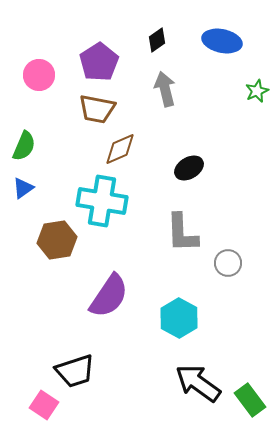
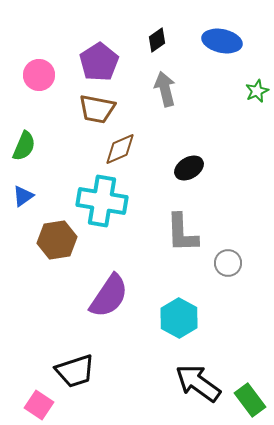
blue triangle: moved 8 px down
pink square: moved 5 px left
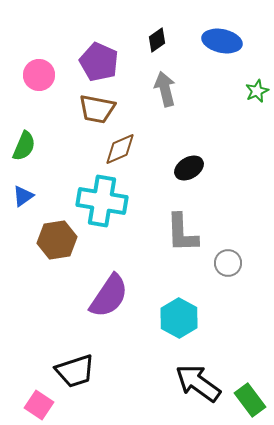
purple pentagon: rotated 15 degrees counterclockwise
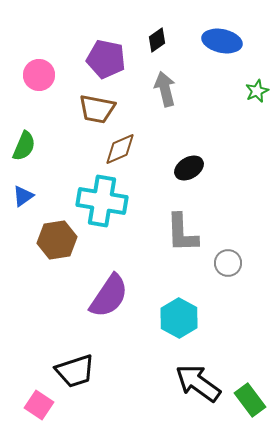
purple pentagon: moved 7 px right, 3 px up; rotated 12 degrees counterclockwise
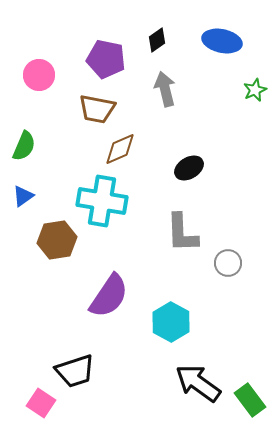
green star: moved 2 px left, 1 px up
cyan hexagon: moved 8 px left, 4 px down
pink square: moved 2 px right, 2 px up
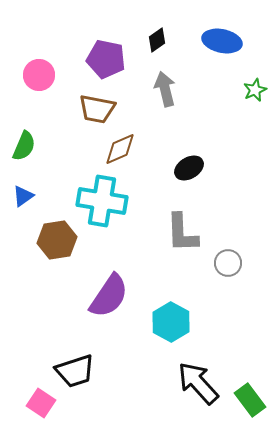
black arrow: rotated 12 degrees clockwise
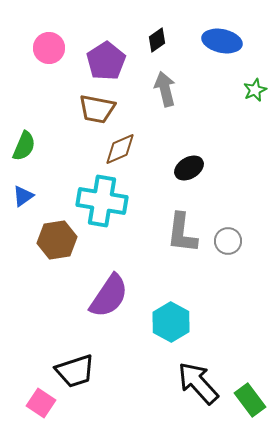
purple pentagon: moved 2 px down; rotated 27 degrees clockwise
pink circle: moved 10 px right, 27 px up
gray L-shape: rotated 9 degrees clockwise
gray circle: moved 22 px up
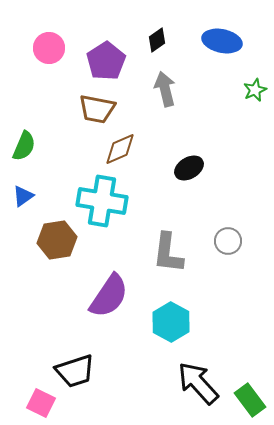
gray L-shape: moved 14 px left, 20 px down
pink square: rotated 8 degrees counterclockwise
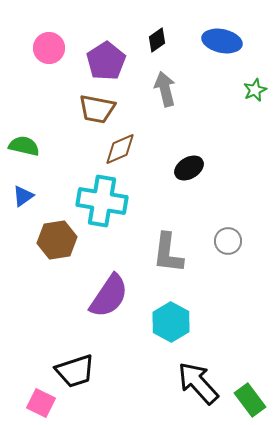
green semicircle: rotated 100 degrees counterclockwise
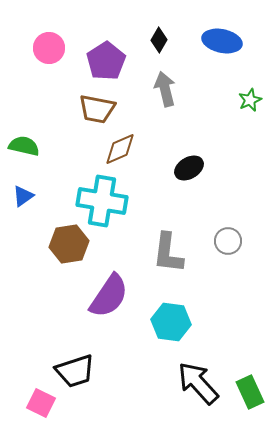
black diamond: moved 2 px right; rotated 25 degrees counterclockwise
green star: moved 5 px left, 10 px down
brown hexagon: moved 12 px right, 4 px down
cyan hexagon: rotated 21 degrees counterclockwise
green rectangle: moved 8 px up; rotated 12 degrees clockwise
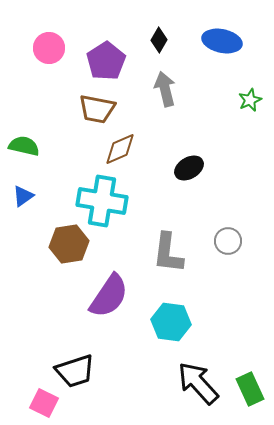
green rectangle: moved 3 px up
pink square: moved 3 px right
